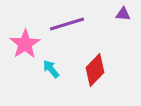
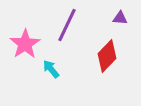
purple triangle: moved 3 px left, 4 px down
purple line: moved 1 px down; rotated 48 degrees counterclockwise
red diamond: moved 12 px right, 14 px up
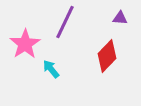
purple line: moved 2 px left, 3 px up
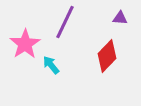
cyan arrow: moved 4 px up
